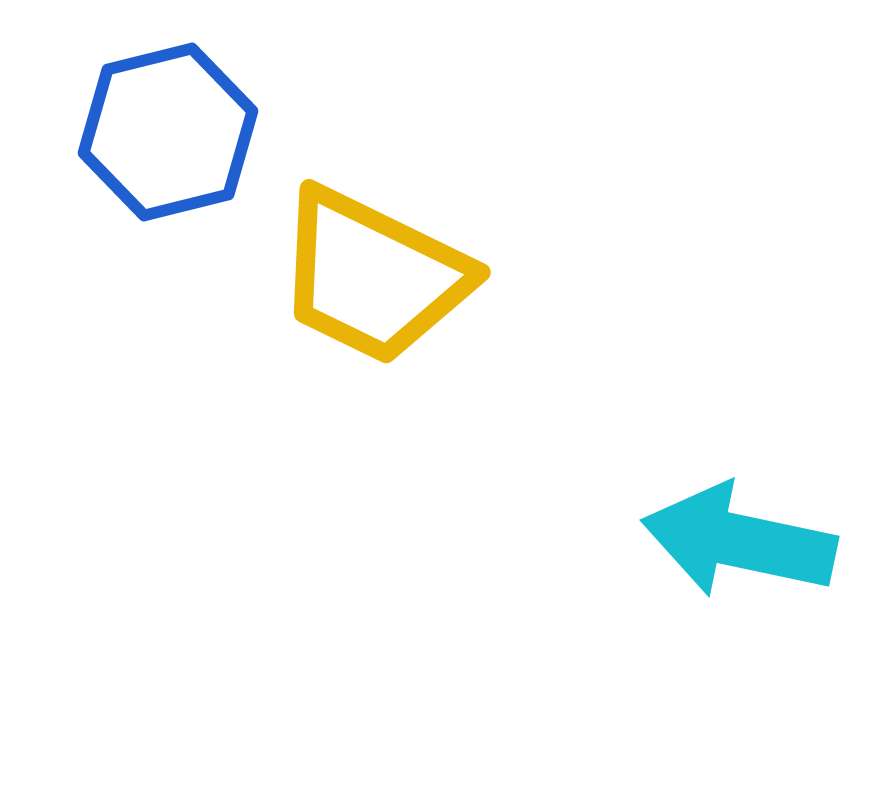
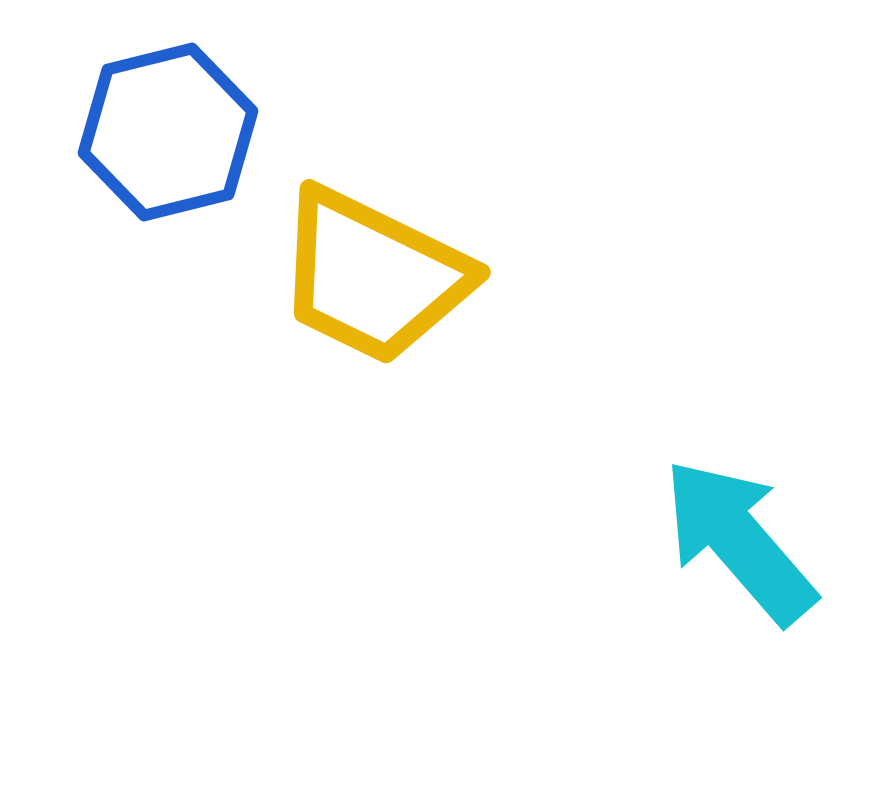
cyan arrow: rotated 37 degrees clockwise
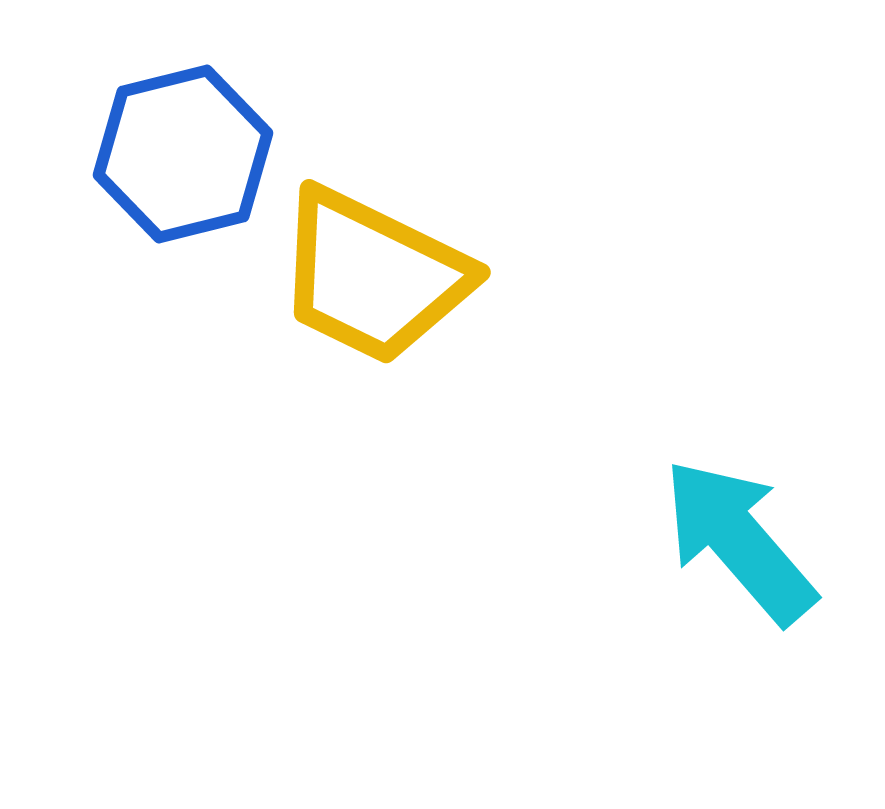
blue hexagon: moved 15 px right, 22 px down
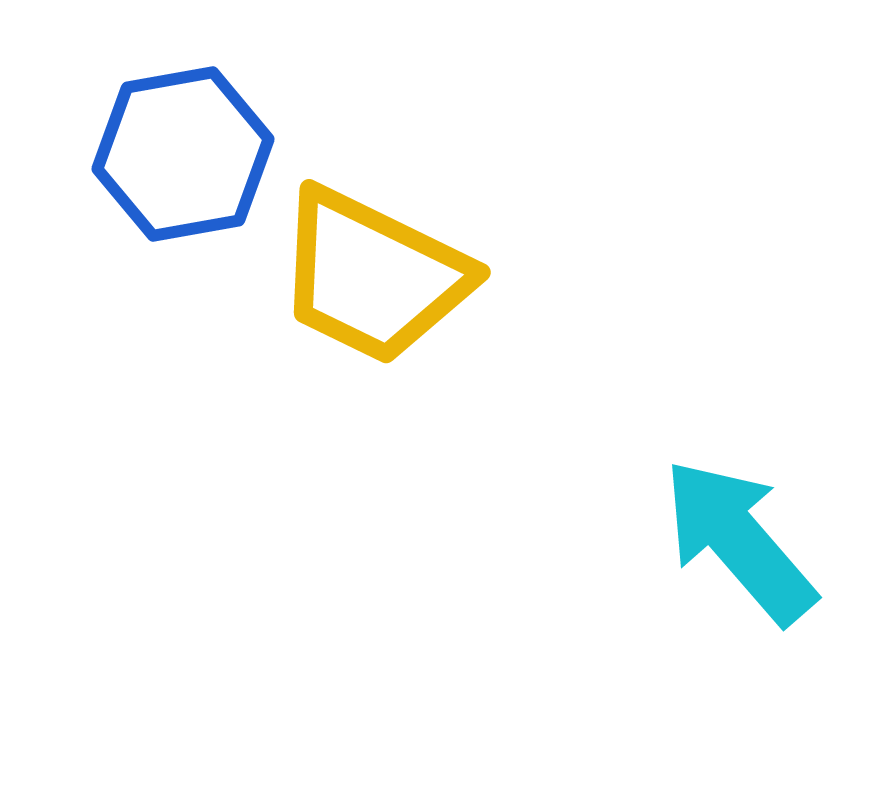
blue hexagon: rotated 4 degrees clockwise
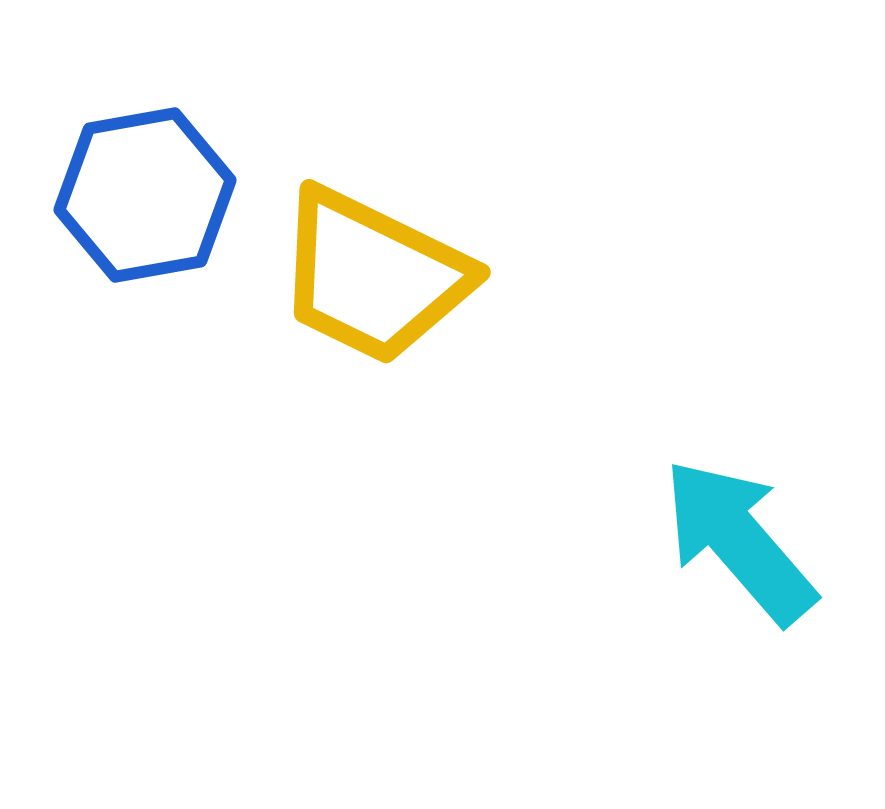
blue hexagon: moved 38 px left, 41 px down
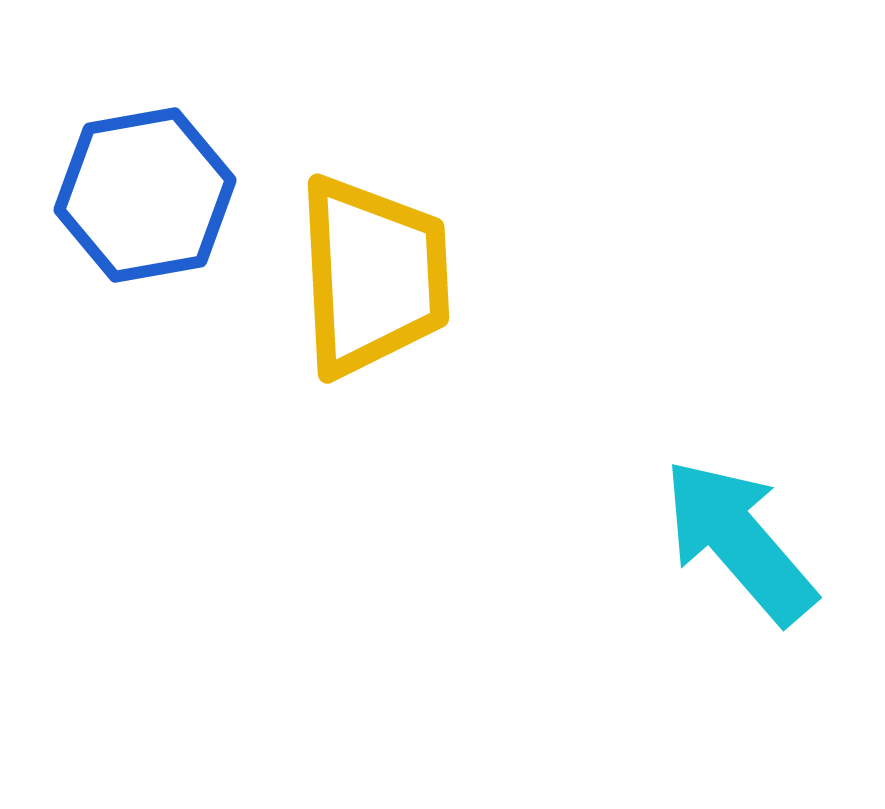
yellow trapezoid: rotated 119 degrees counterclockwise
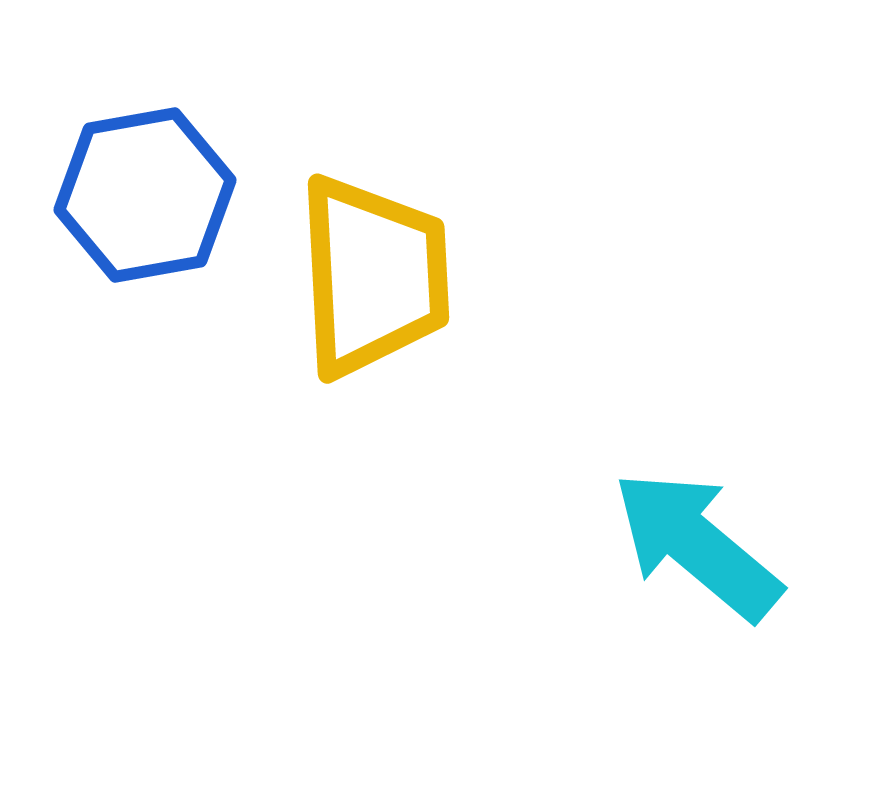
cyan arrow: moved 42 px left, 4 px down; rotated 9 degrees counterclockwise
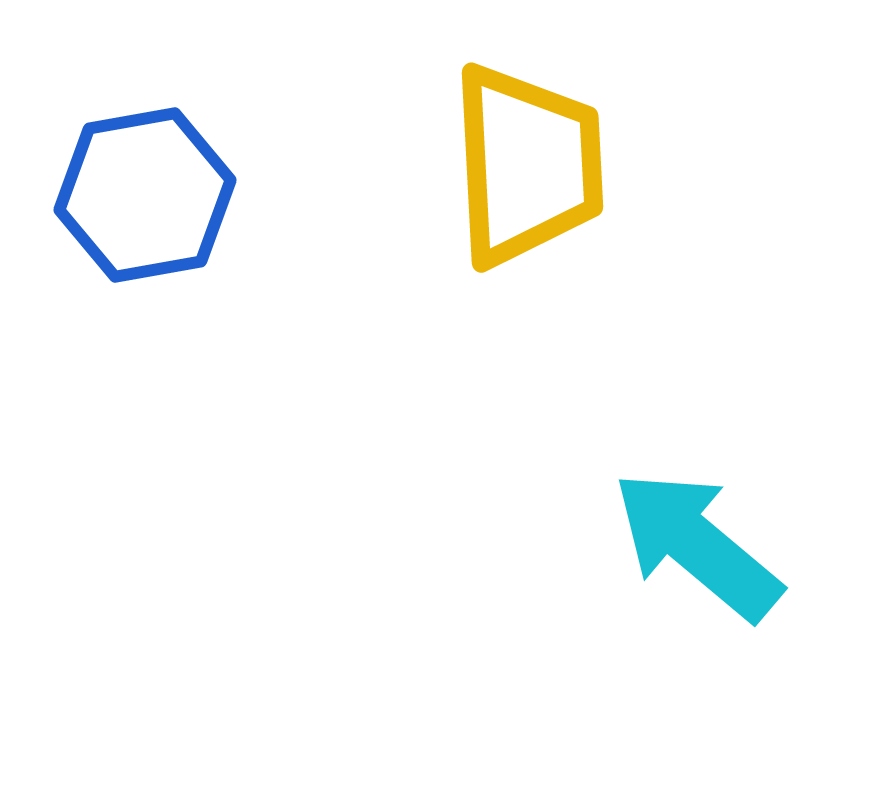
yellow trapezoid: moved 154 px right, 111 px up
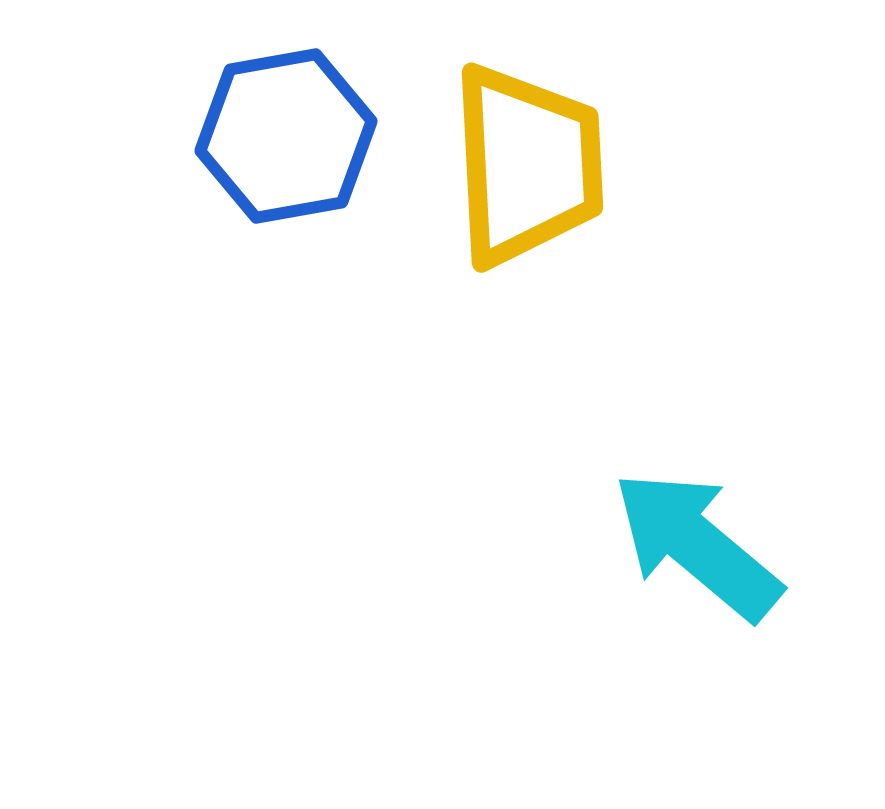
blue hexagon: moved 141 px right, 59 px up
